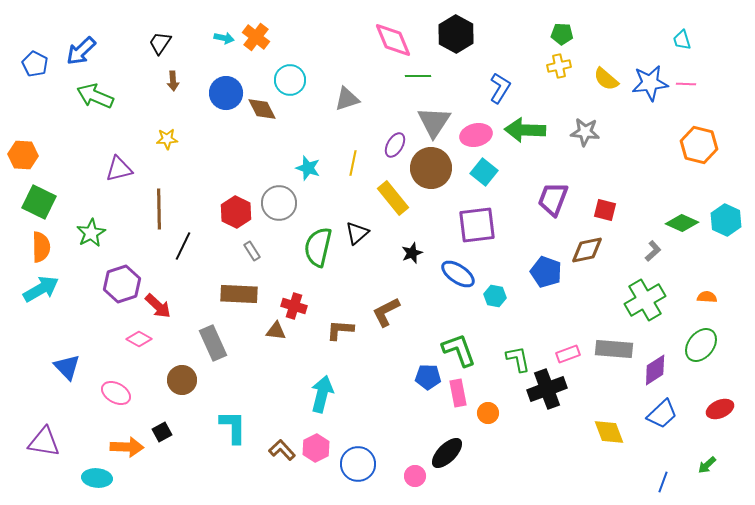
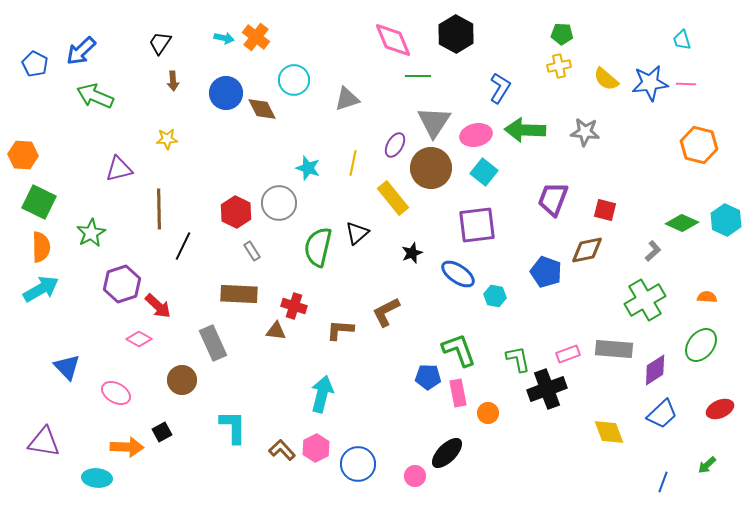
cyan circle at (290, 80): moved 4 px right
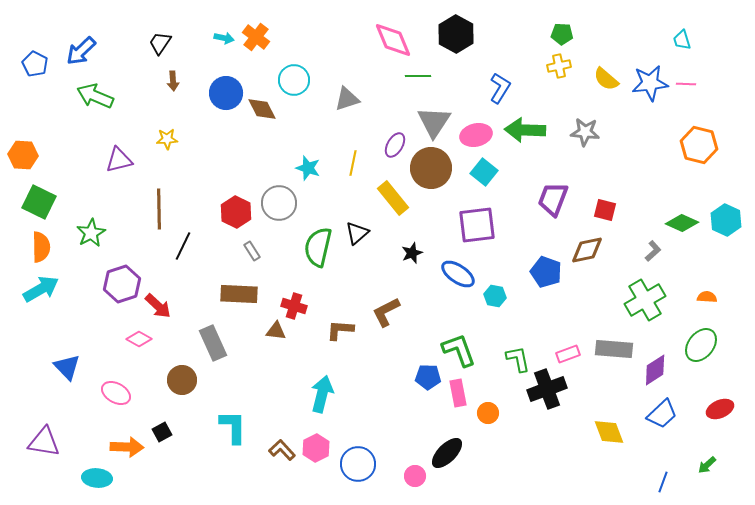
purple triangle at (119, 169): moved 9 px up
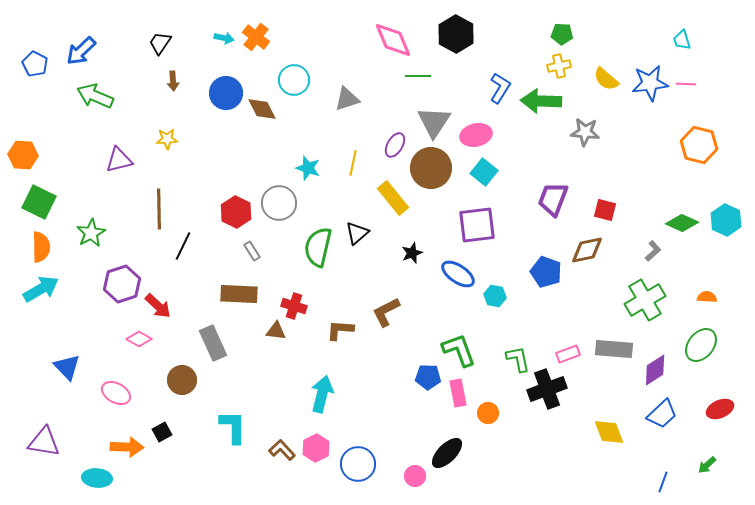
green arrow at (525, 130): moved 16 px right, 29 px up
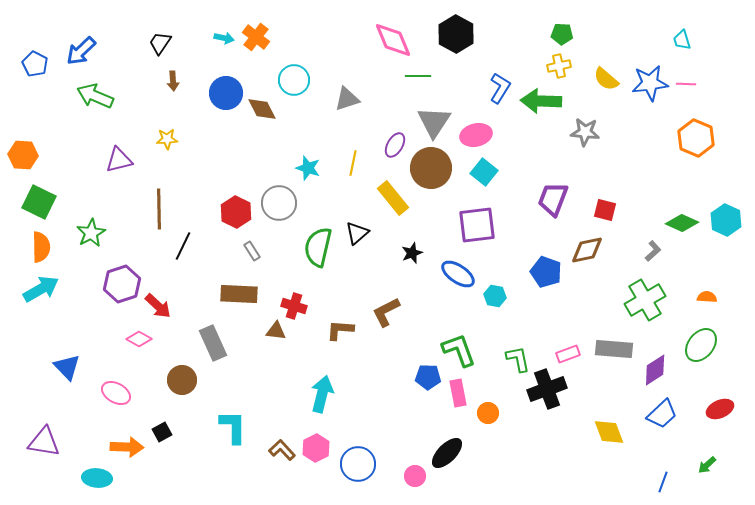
orange hexagon at (699, 145): moved 3 px left, 7 px up; rotated 9 degrees clockwise
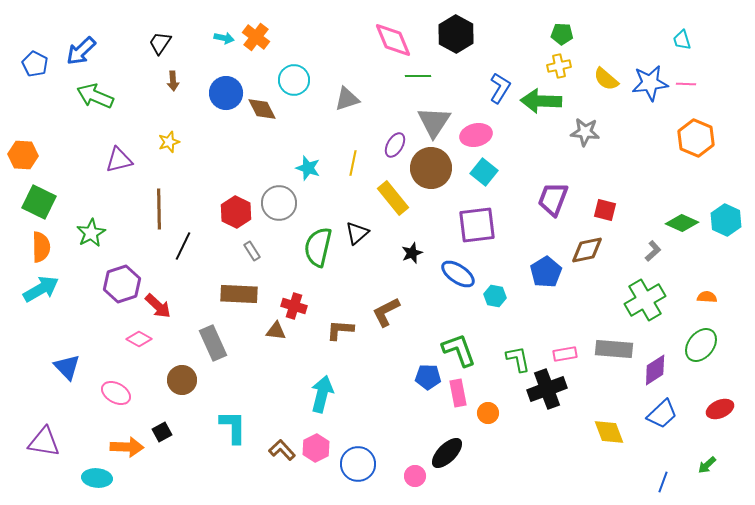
yellow star at (167, 139): moved 2 px right, 3 px down; rotated 15 degrees counterclockwise
blue pentagon at (546, 272): rotated 20 degrees clockwise
pink rectangle at (568, 354): moved 3 px left; rotated 10 degrees clockwise
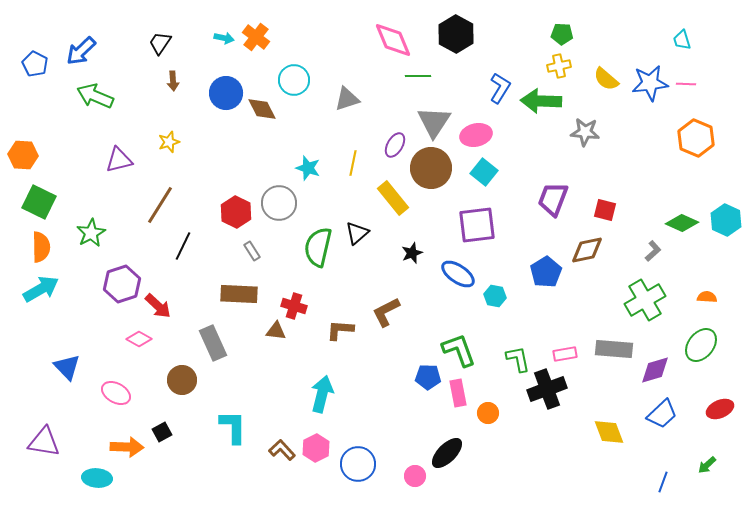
brown line at (159, 209): moved 1 px right, 4 px up; rotated 33 degrees clockwise
purple diamond at (655, 370): rotated 16 degrees clockwise
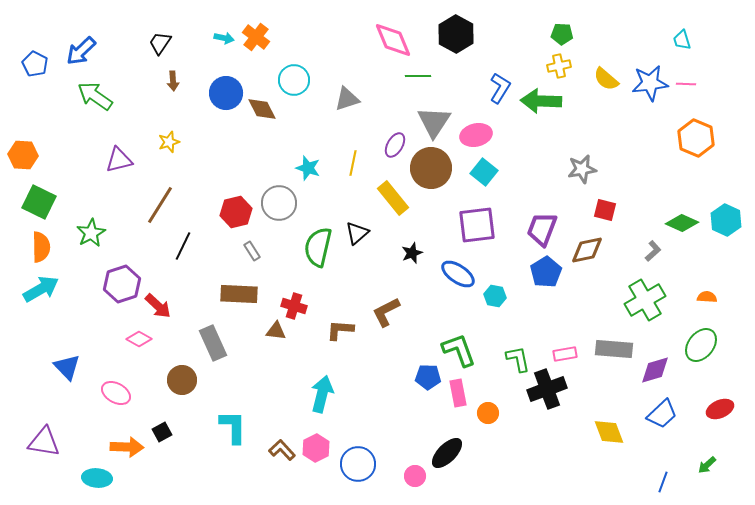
green arrow at (95, 96): rotated 12 degrees clockwise
gray star at (585, 132): moved 3 px left, 37 px down; rotated 16 degrees counterclockwise
purple trapezoid at (553, 199): moved 11 px left, 30 px down
red hexagon at (236, 212): rotated 20 degrees clockwise
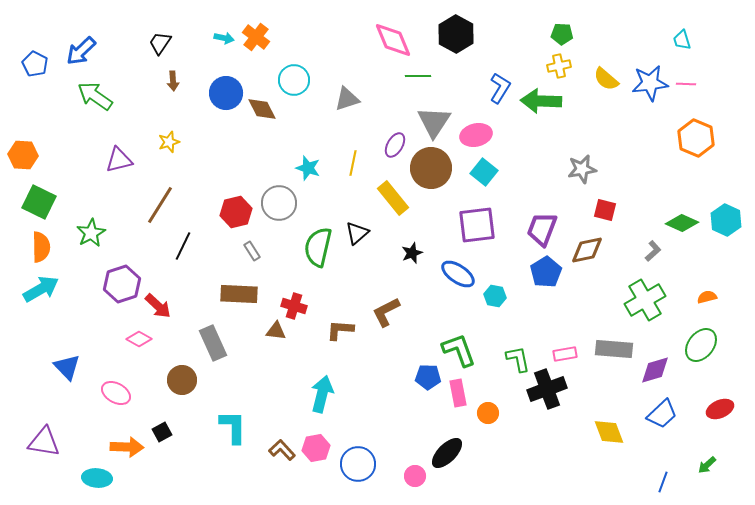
orange semicircle at (707, 297): rotated 18 degrees counterclockwise
pink hexagon at (316, 448): rotated 16 degrees clockwise
